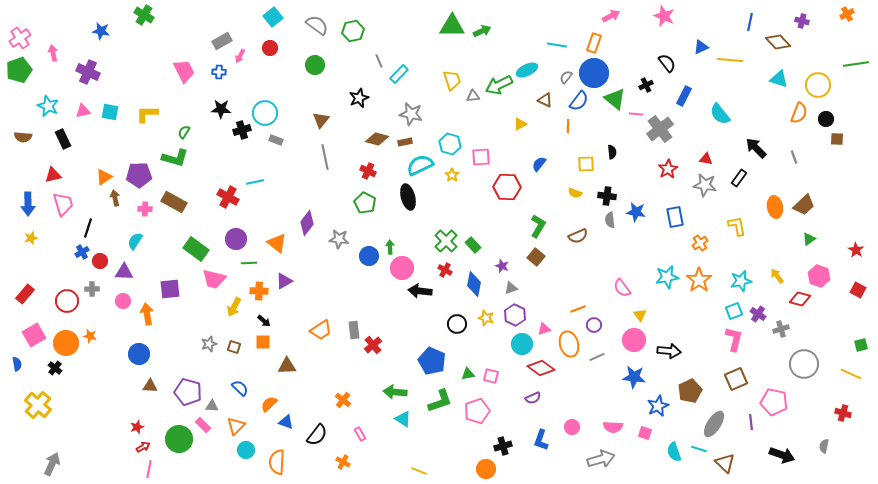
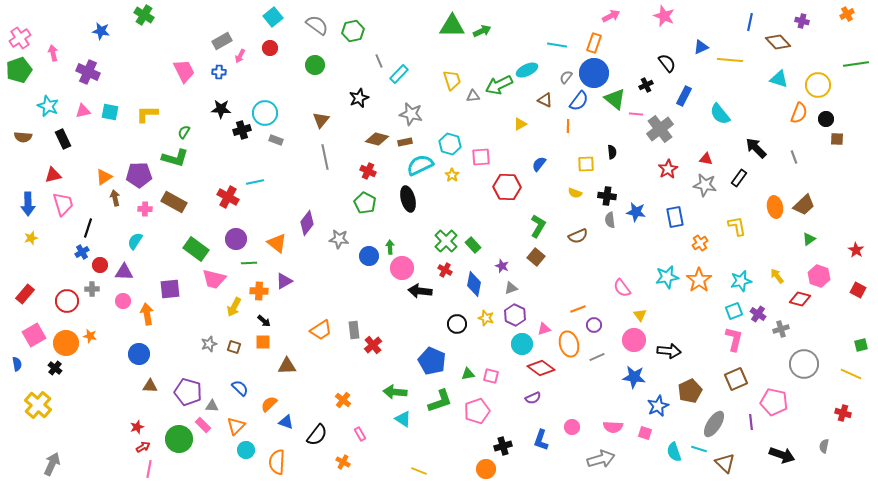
black ellipse at (408, 197): moved 2 px down
red circle at (100, 261): moved 4 px down
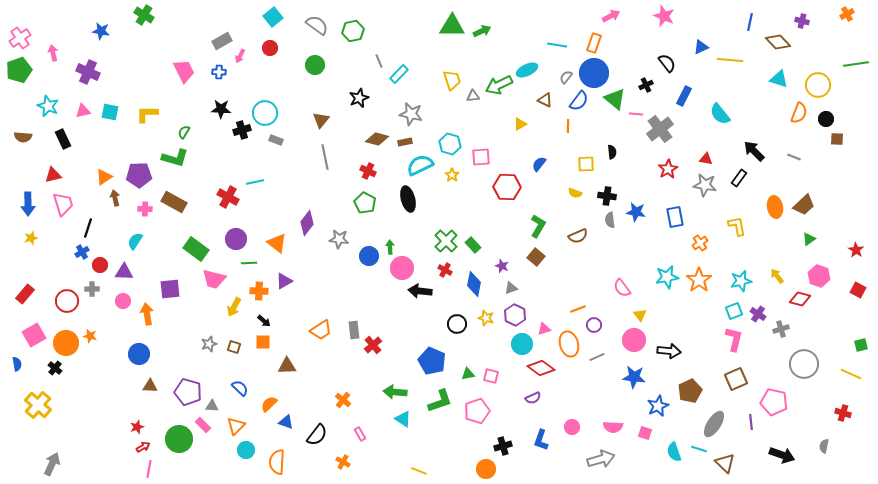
black arrow at (756, 148): moved 2 px left, 3 px down
gray line at (794, 157): rotated 48 degrees counterclockwise
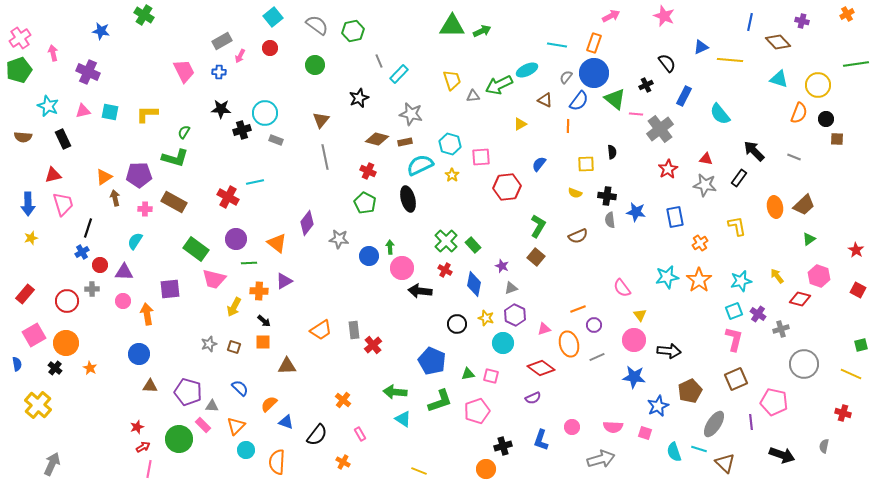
red hexagon at (507, 187): rotated 8 degrees counterclockwise
orange star at (90, 336): moved 32 px down; rotated 16 degrees clockwise
cyan circle at (522, 344): moved 19 px left, 1 px up
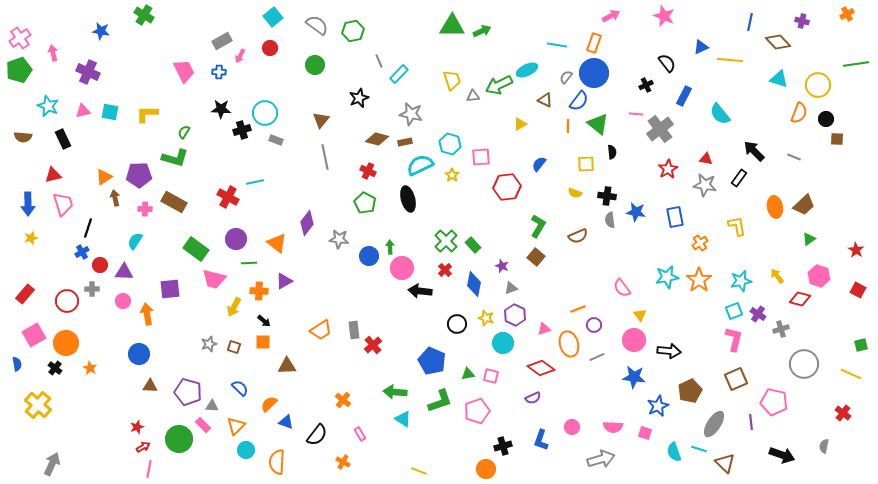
green triangle at (615, 99): moved 17 px left, 25 px down
red cross at (445, 270): rotated 16 degrees clockwise
red cross at (843, 413): rotated 21 degrees clockwise
